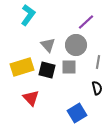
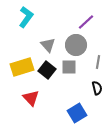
cyan L-shape: moved 2 px left, 2 px down
black square: rotated 24 degrees clockwise
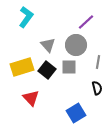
blue square: moved 1 px left
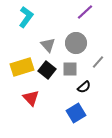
purple line: moved 1 px left, 10 px up
gray circle: moved 2 px up
gray line: rotated 32 degrees clockwise
gray square: moved 1 px right, 2 px down
black semicircle: moved 13 px left, 1 px up; rotated 64 degrees clockwise
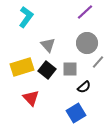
gray circle: moved 11 px right
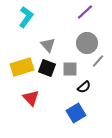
gray line: moved 1 px up
black square: moved 2 px up; rotated 18 degrees counterclockwise
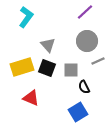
gray circle: moved 2 px up
gray line: rotated 24 degrees clockwise
gray square: moved 1 px right, 1 px down
black semicircle: rotated 104 degrees clockwise
red triangle: rotated 24 degrees counterclockwise
blue square: moved 2 px right, 1 px up
